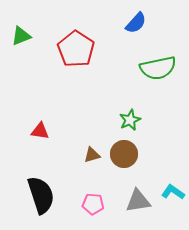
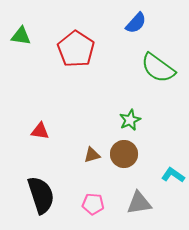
green triangle: rotated 30 degrees clockwise
green semicircle: rotated 48 degrees clockwise
cyan L-shape: moved 17 px up
gray triangle: moved 1 px right, 2 px down
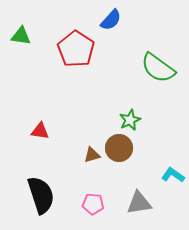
blue semicircle: moved 25 px left, 3 px up
brown circle: moved 5 px left, 6 px up
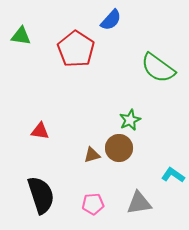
pink pentagon: rotated 10 degrees counterclockwise
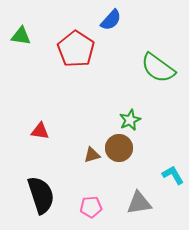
cyan L-shape: rotated 25 degrees clockwise
pink pentagon: moved 2 px left, 3 px down
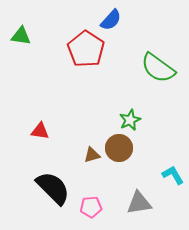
red pentagon: moved 10 px right
black semicircle: moved 12 px right, 7 px up; rotated 27 degrees counterclockwise
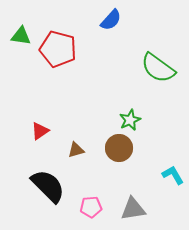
red pentagon: moved 28 px left; rotated 18 degrees counterclockwise
red triangle: rotated 42 degrees counterclockwise
brown triangle: moved 16 px left, 5 px up
black semicircle: moved 5 px left, 2 px up
gray triangle: moved 6 px left, 6 px down
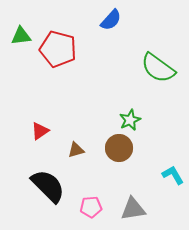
green triangle: rotated 15 degrees counterclockwise
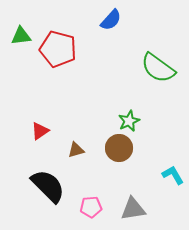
green star: moved 1 px left, 1 px down
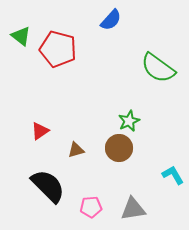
green triangle: rotated 45 degrees clockwise
